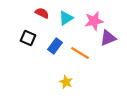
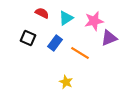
purple triangle: moved 1 px right
blue rectangle: moved 3 px up
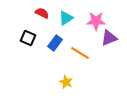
pink star: moved 2 px right; rotated 12 degrees clockwise
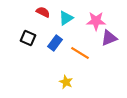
red semicircle: moved 1 px right, 1 px up
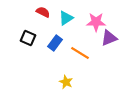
pink star: moved 1 px down
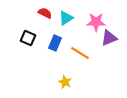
red semicircle: moved 2 px right, 1 px down
blue rectangle: rotated 14 degrees counterclockwise
yellow star: moved 1 px left
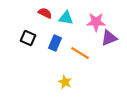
cyan triangle: rotated 42 degrees clockwise
